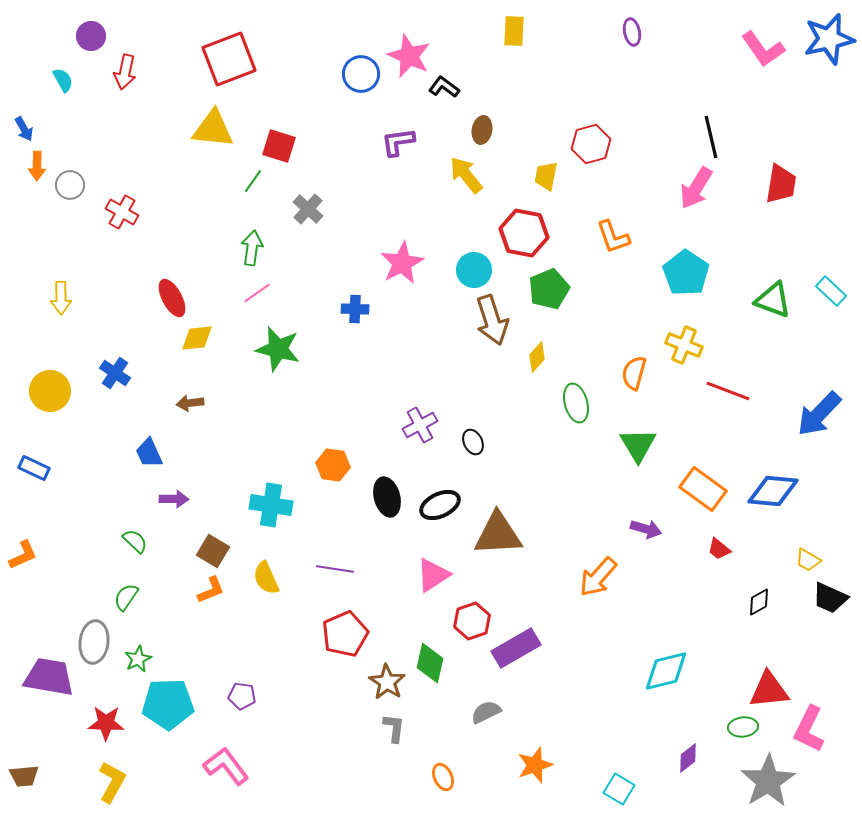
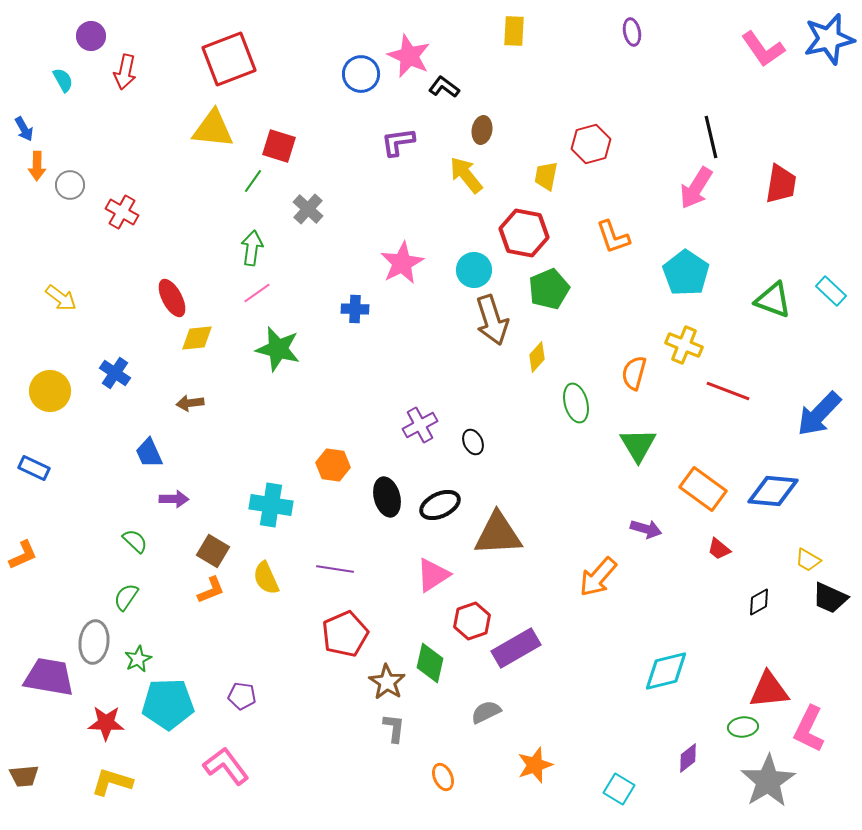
yellow arrow at (61, 298): rotated 52 degrees counterclockwise
yellow L-shape at (112, 782): rotated 102 degrees counterclockwise
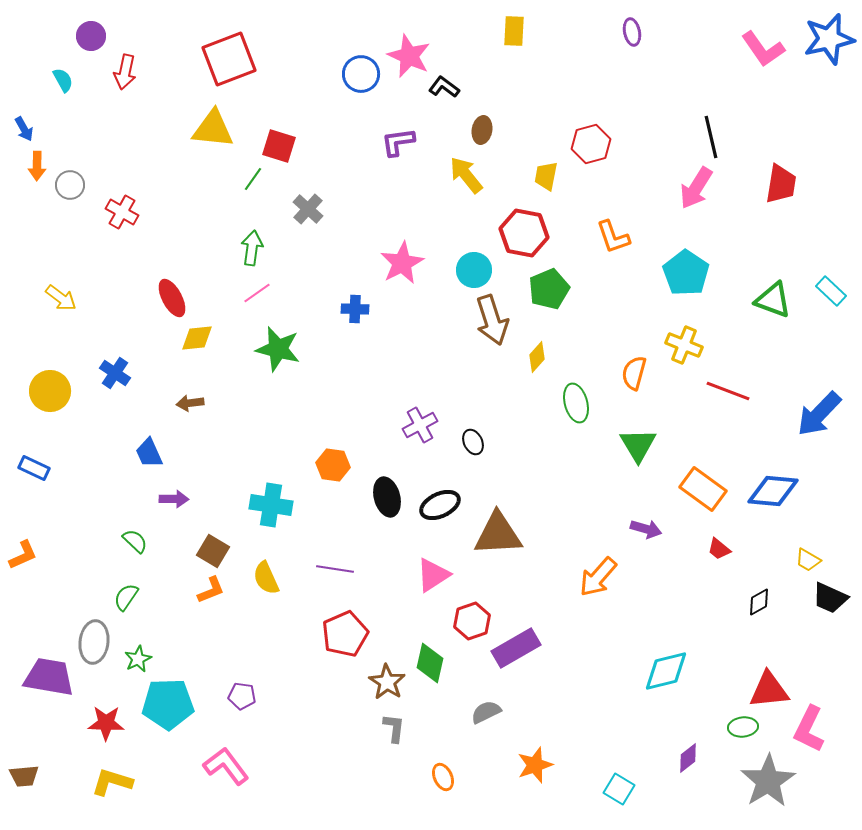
green line at (253, 181): moved 2 px up
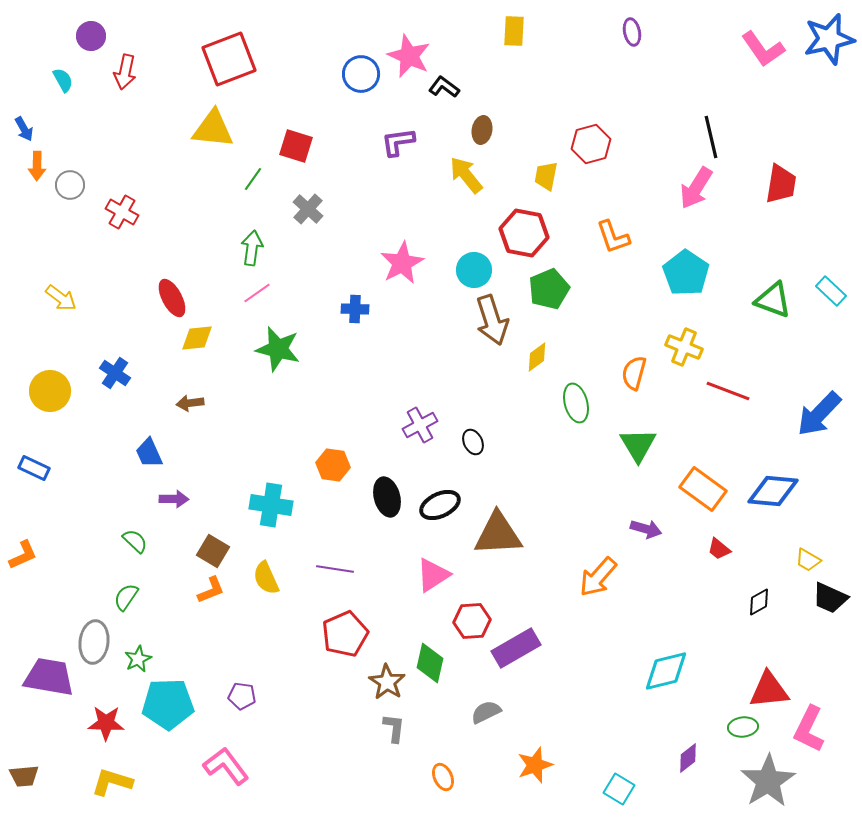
red square at (279, 146): moved 17 px right
yellow cross at (684, 345): moved 2 px down
yellow diamond at (537, 357): rotated 12 degrees clockwise
red hexagon at (472, 621): rotated 15 degrees clockwise
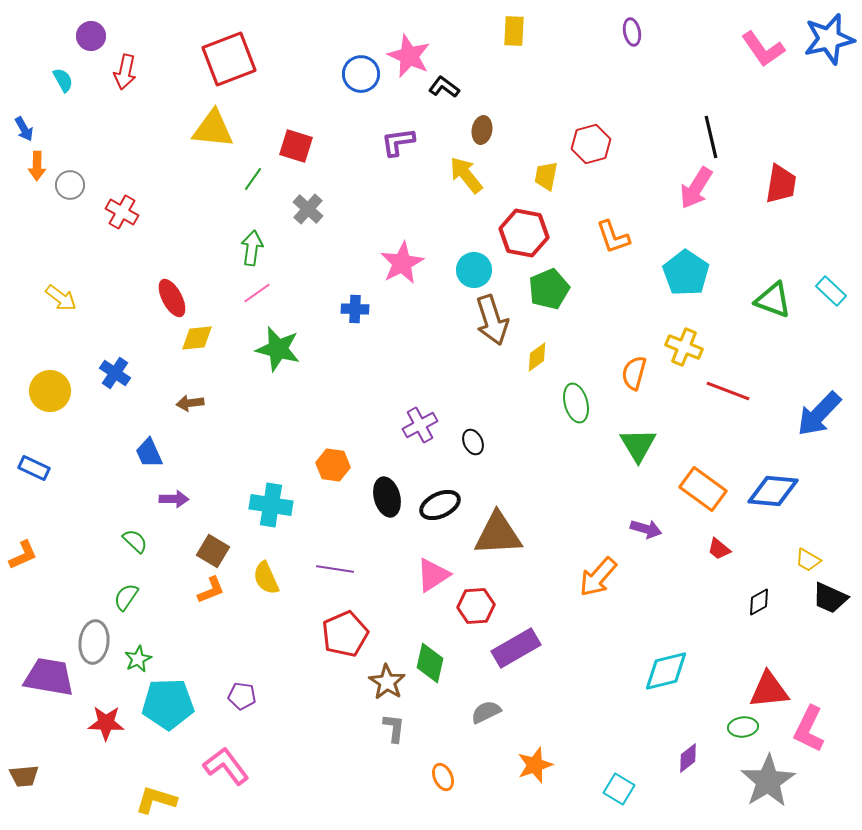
red hexagon at (472, 621): moved 4 px right, 15 px up
yellow L-shape at (112, 782): moved 44 px right, 18 px down
